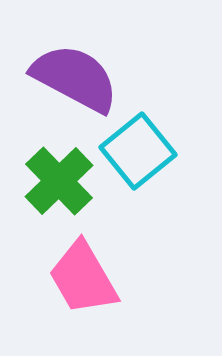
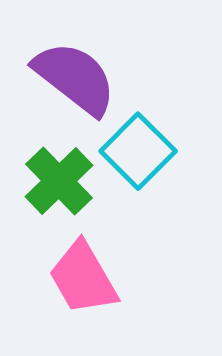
purple semicircle: rotated 10 degrees clockwise
cyan square: rotated 6 degrees counterclockwise
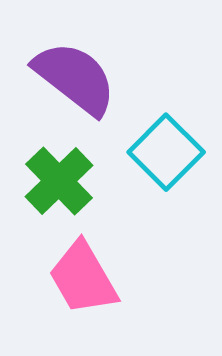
cyan square: moved 28 px right, 1 px down
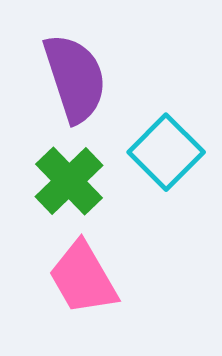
purple semicircle: rotated 34 degrees clockwise
green cross: moved 10 px right
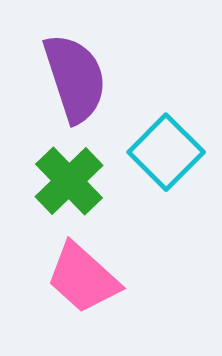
pink trapezoid: rotated 18 degrees counterclockwise
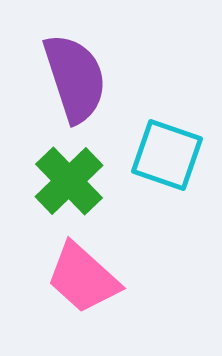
cyan square: moved 1 px right, 3 px down; rotated 26 degrees counterclockwise
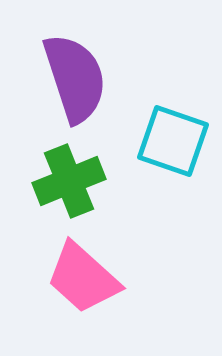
cyan square: moved 6 px right, 14 px up
green cross: rotated 22 degrees clockwise
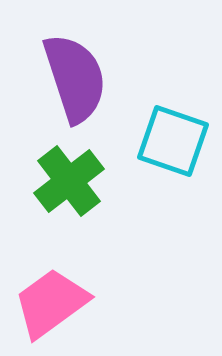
green cross: rotated 16 degrees counterclockwise
pink trapezoid: moved 32 px left, 25 px down; rotated 102 degrees clockwise
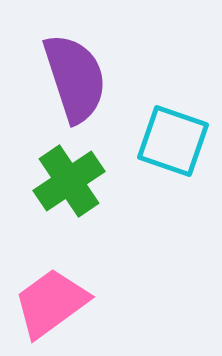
green cross: rotated 4 degrees clockwise
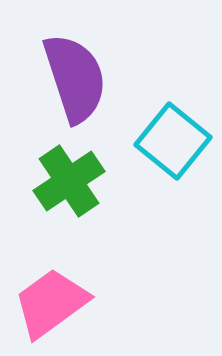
cyan square: rotated 20 degrees clockwise
